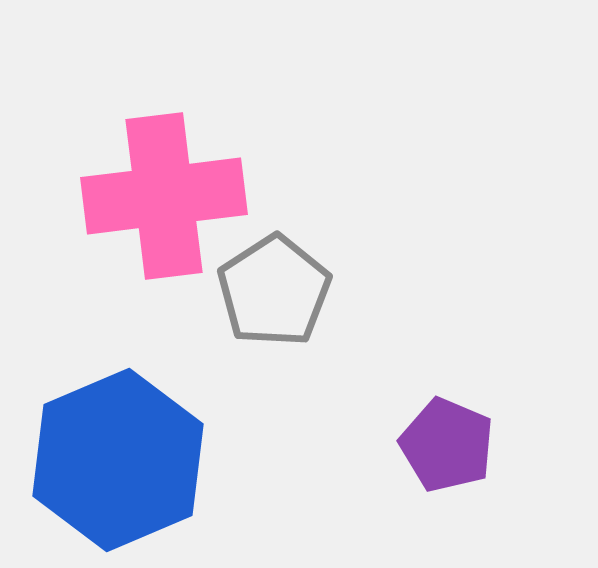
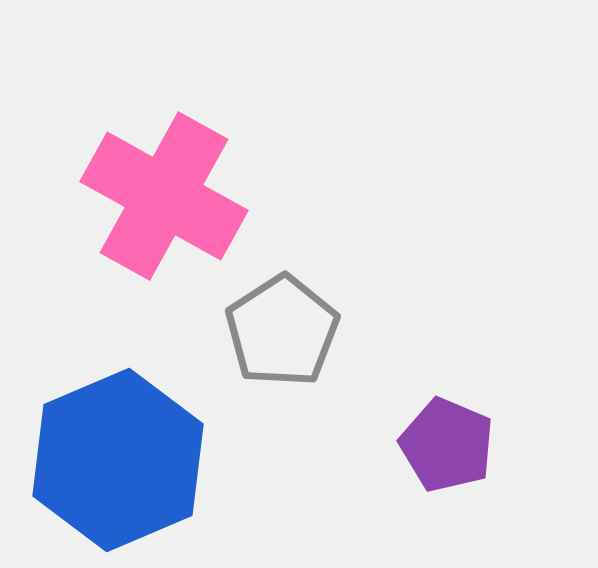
pink cross: rotated 36 degrees clockwise
gray pentagon: moved 8 px right, 40 px down
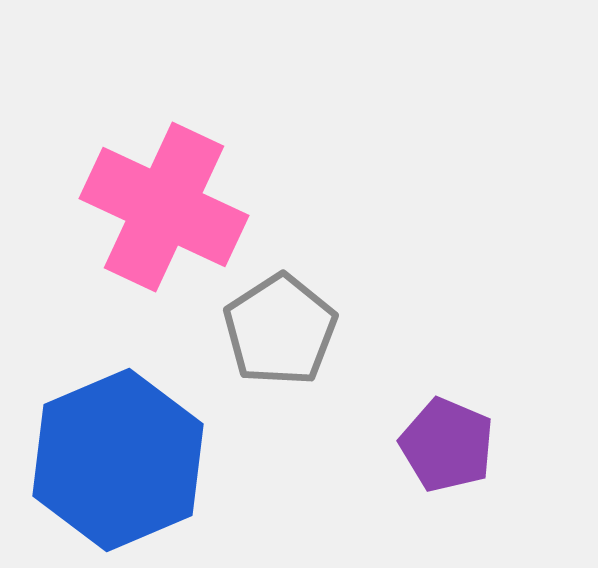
pink cross: moved 11 px down; rotated 4 degrees counterclockwise
gray pentagon: moved 2 px left, 1 px up
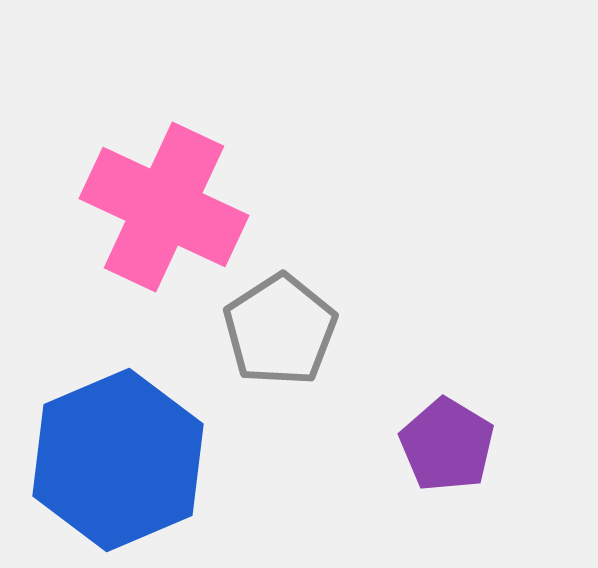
purple pentagon: rotated 8 degrees clockwise
